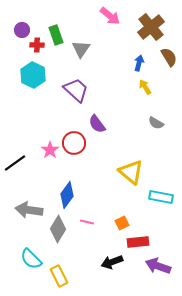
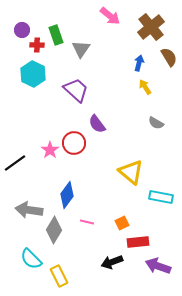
cyan hexagon: moved 1 px up
gray diamond: moved 4 px left, 1 px down
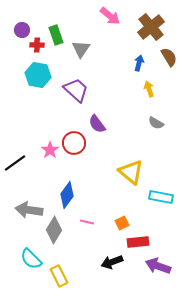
cyan hexagon: moved 5 px right, 1 px down; rotated 15 degrees counterclockwise
yellow arrow: moved 4 px right, 2 px down; rotated 14 degrees clockwise
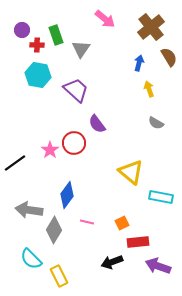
pink arrow: moved 5 px left, 3 px down
